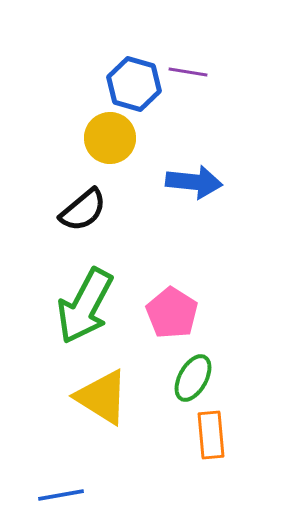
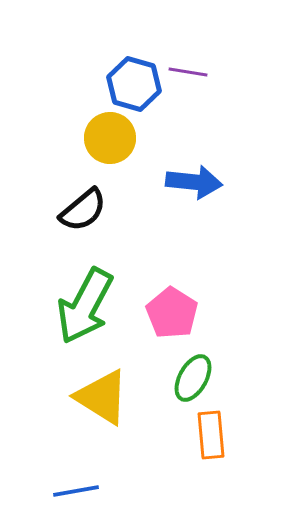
blue line: moved 15 px right, 4 px up
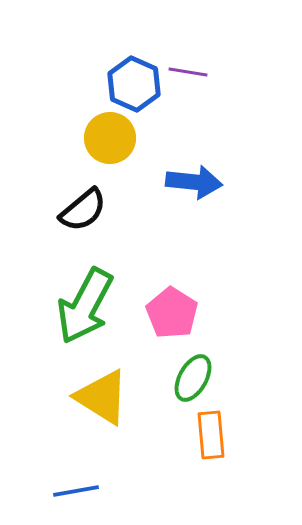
blue hexagon: rotated 8 degrees clockwise
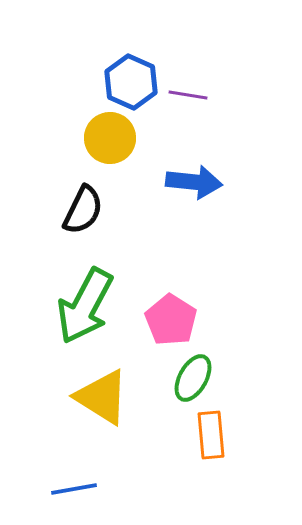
purple line: moved 23 px down
blue hexagon: moved 3 px left, 2 px up
black semicircle: rotated 24 degrees counterclockwise
pink pentagon: moved 1 px left, 7 px down
blue line: moved 2 px left, 2 px up
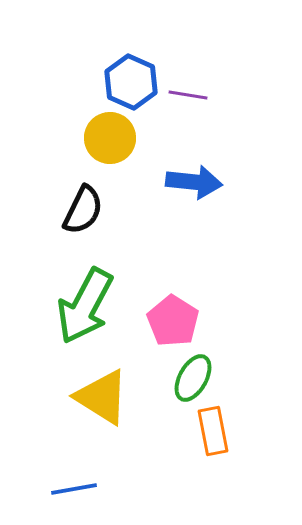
pink pentagon: moved 2 px right, 1 px down
orange rectangle: moved 2 px right, 4 px up; rotated 6 degrees counterclockwise
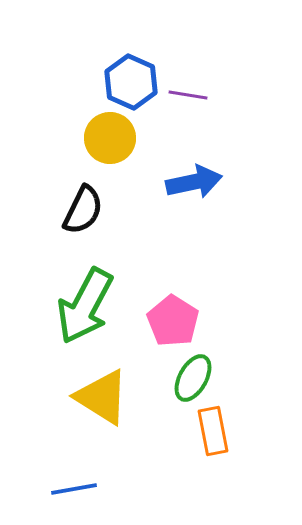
blue arrow: rotated 18 degrees counterclockwise
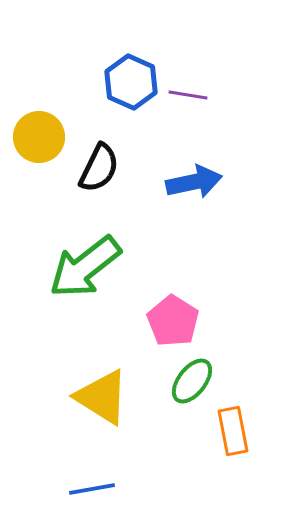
yellow circle: moved 71 px left, 1 px up
black semicircle: moved 16 px right, 42 px up
green arrow: moved 39 px up; rotated 24 degrees clockwise
green ellipse: moved 1 px left, 3 px down; rotated 9 degrees clockwise
orange rectangle: moved 20 px right
blue line: moved 18 px right
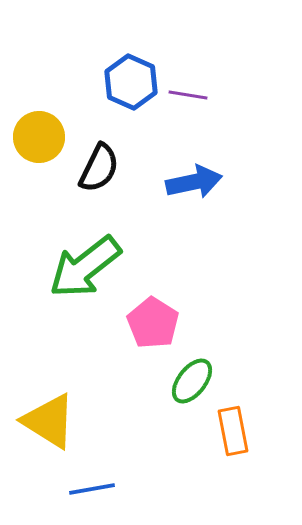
pink pentagon: moved 20 px left, 2 px down
yellow triangle: moved 53 px left, 24 px down
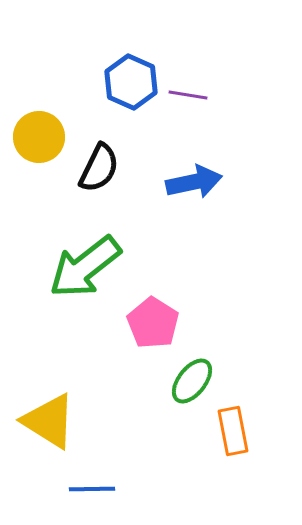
blue line: rotated 9 degrees clockwise
